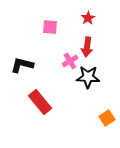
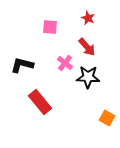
red star: rotated 16 degrees counterclockwise
red arrow: rotated 48 degrees counterclockwise
pink cross: moved 5 px left, 2 px down; rotated 21 degrees counterclockwise
orange square: rotated 28 degrees counterclockwise
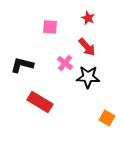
red rectangle: rotated 20 degrees counterclockwise
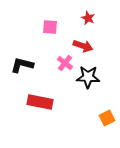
red arrow: moved 4 px left, 1 px up; rotated 30 degrees counterclockwise
red rectangle: rotated 20 degrees counterclockwise
orange square: rotated 35 degrees clockwise
